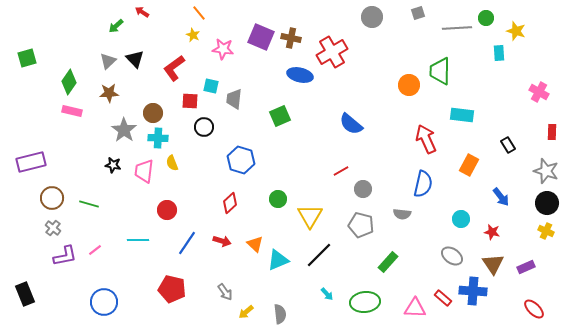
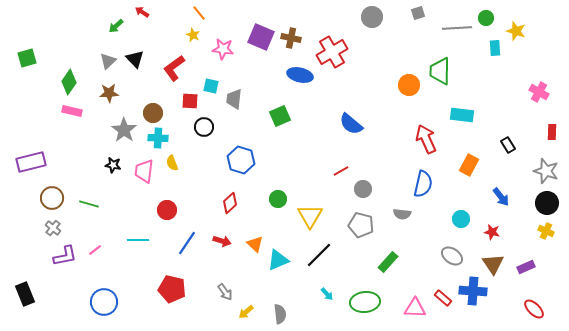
cyan rectangle at (499, 53): moved 4 px left, 5 px up
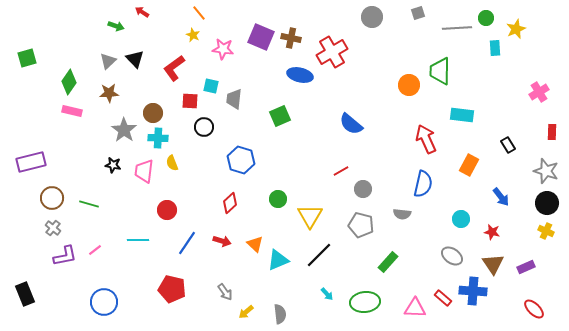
green arrow at (116, 26): rotated 119 degrees counterclockwise
yellow star at (516, 31): moved 2 px up; rotated 30 degrees clockwise
pink cross at (539, 92): rotated 30 degrees clockwise
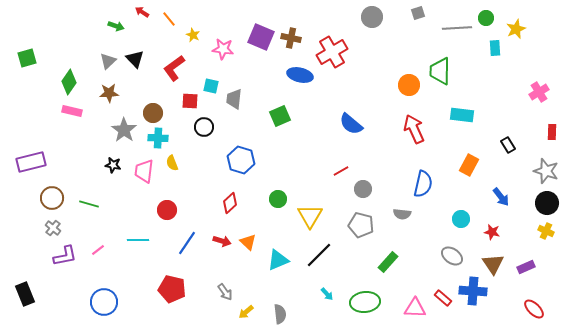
orange line at (199, 13): moved 30 px left, 6 px down
red arrow at (426, 139): moved 12 px left, 10 px up
orange triangle at (255, 244): moved 7 px left, 2 px up
pink line at (95, 250): moved 3 px right
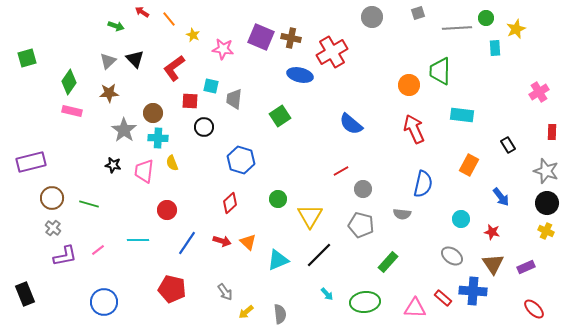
green square at (280, 116): rotated 10 degrees counterclockwise
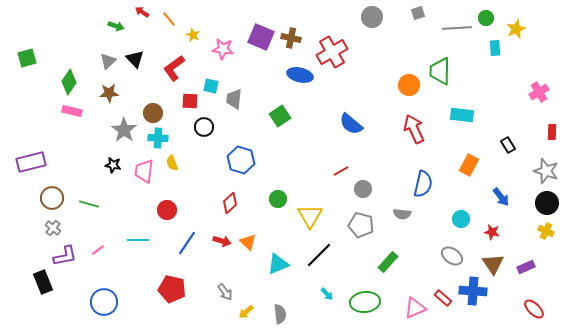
cyan triangle at (278, 260): moved 4 px down
black rectangle at (25, 294): moved 18 px right, 12 px up
pink triangle at (415, 308): rotated 25 degrees counterclockwise
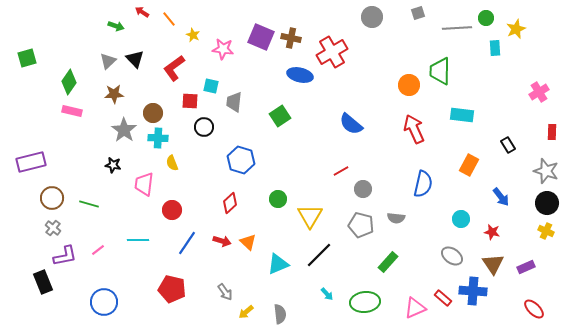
brown star at (109, 93): moved 5 px right, 1 px down
gray trapezoid at (234, 99): moved 3 px down
pink trapezoid at (144, 171): moved 13 px down
red circle at (167, 210): moved 5 px right
gray semicircle at (402, 214): moved 6 px left, 4 px down
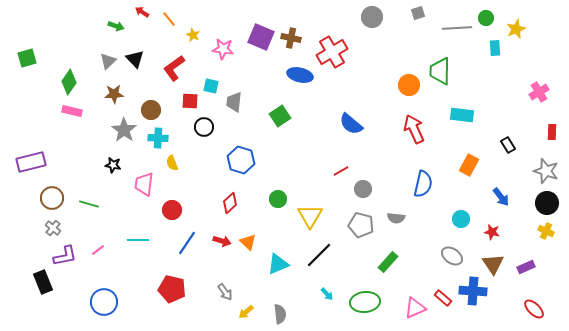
brown circle at (153, 113): moved 2 px left, 3 px up
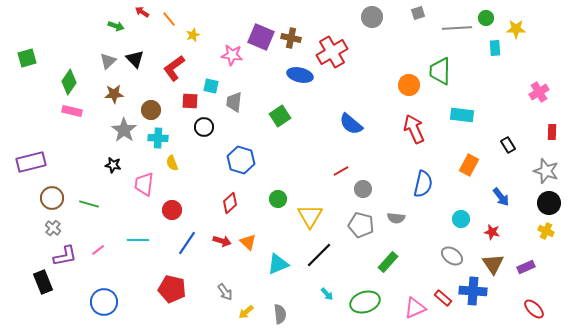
yellow star at (516, 29): rotated 24 degrees clockwise
yellow star at (193, 35): rotated 24 degrees clockwise
pink star at (223, 49): moved 9 px right, 6 px down
black circle at (547, 203): moved 2 px right
green ellipse at (365, 302): rotated 12 degrees counterclockwise
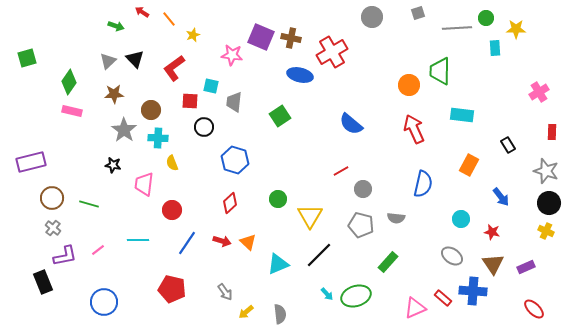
blue hexagon at (241, 160): moved 6 px left
green ellipse at (365, 302): moved 9 px left, 6 px up
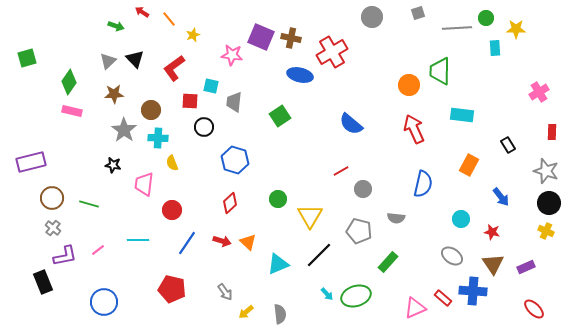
gray pentagon at (361, 225): moved 2 px left, 6 px down
